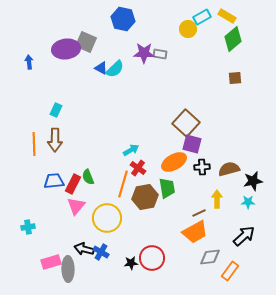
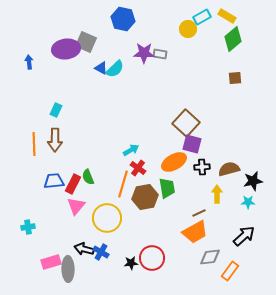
yellow arrow at (217, 199): moved 5 px up
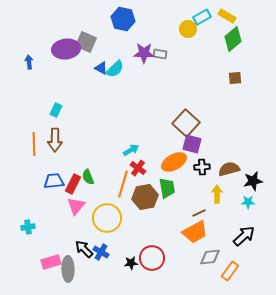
black arrow at (84, 249): rotated 30 degrees clockwise
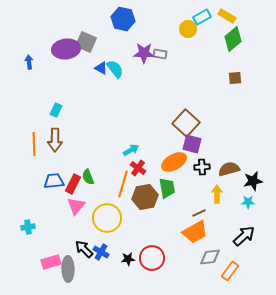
cyan semicircle at (115, 69): rotated 84 degrees counterclockwise
black star at (131, 263): moved 3 px left, 4 px up
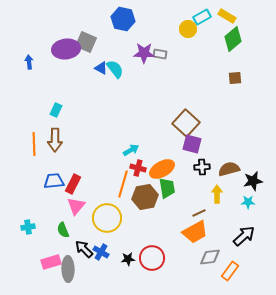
orange ellipse at (174, 162): moved 12 px left, 7 px down
red cross at (138, 168): rotated 21 degrees counterclockwise
green semicircle at (88, 177): moved 25 px left, 53 px down
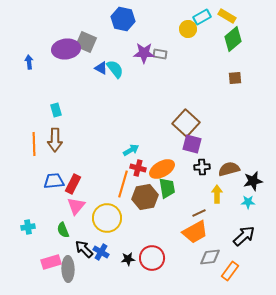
cyan rectangle at (56, 110): rotated 40 degrees counterclockwise
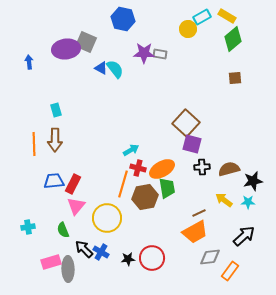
yellow arrow at (217, 194): moved 7 px right, 6 px down; rotated 54 degrees counterclockwise
